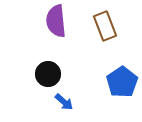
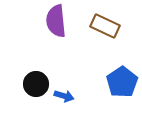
brown rectangle: rotated 44 degrees counterclockwise
black circle: moved 12 px left, 10 px down
blue arrow: moved 6 px up; rotated 24 degrees counterclockwise
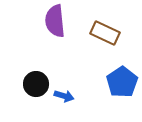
purple semicircle: moved 1 px left
brown rectangle: moved 7 px down
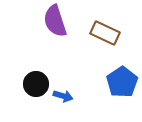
purple semicircle: rotated 12 degrees counterclockwise
blue arrow: moved 1 px left
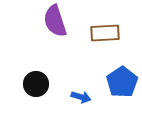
brown rectangle: rotated 28 degrees counterclockwise
blue arrow: moved 18 px right, 1 px down
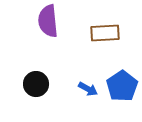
purple semicircle: moved 7 px left; rotated 12 degrees clockwise
blue pentagon: moved 4 px down
blue arrow: moved 7 px right, 8 px up; rotated 12 degrees clockwise
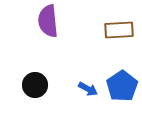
brown rectangle: moved 14 px right, 3 px up
black circle: moved 1 px left, 1 px down
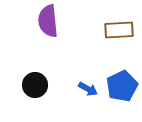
blue pentagon: rotated 8 degrees clockwise
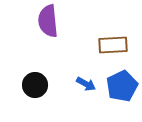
brown rectangle: moved 6 px left, 15 px down
blue arrow: moved 2 px left, 5 px up
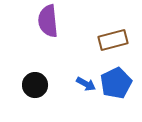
brown rectangle: moved 5 px up; rotated 12 degrees counterclockwise
blue pentagon: moved 6 px left, 3 px up
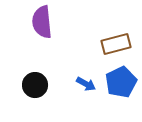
purple semicircle: moved 6 px left, 1 px down
brown rectangle: moved 3 px right, 4 px down
blue pentagon: moved 5 px right, 1 px up
